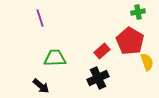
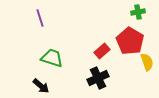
green trapezoid: moved 3 px left; rotated 20 degrees clockwise
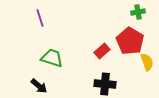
black cross: moved 7 px right, 6 px down; rotated 30 degrees clockwise
black arrow: moved 2 px left
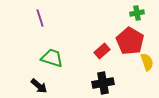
green cross: moved 1 px left, 1 px down
black cross: moved 2 px left, 1 px up; rotated 15 degrees counterclockwise
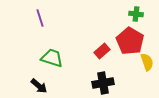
green cross: moved 1 px left, 1 px down; rotated 16 degrees clockwise
